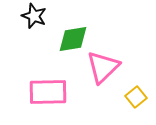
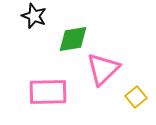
pink triangle: moved 2 px down
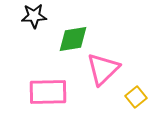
black star: rotated 25 degrees counterclockwise
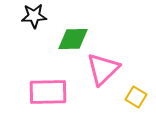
green diamond: rotated 8 degrees clockwise
yellow square: rotated 20 degrees counterclockwise
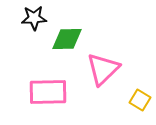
black star: moved 2 px down
green diamond: moved 6 px left
yellow square: moved 4 px right, 3 px down
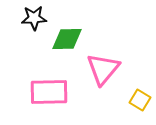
pink triangle: rotated 6 degrees counterclockwise
pink rectangle: moved 1 px right
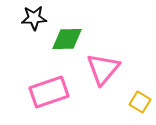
pink rectangle: rotated 18 degrees counterclockwise
yellow square: moved 2 px down
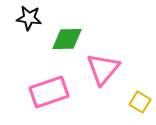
black star: moved 5 px left; rotated 10 degrees clockwise
